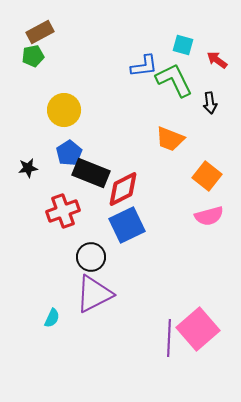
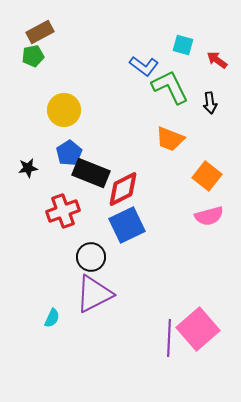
blue L-shape: rotated 44 degrees clockwise
green L-shape: moved 4 px left, 7 px down
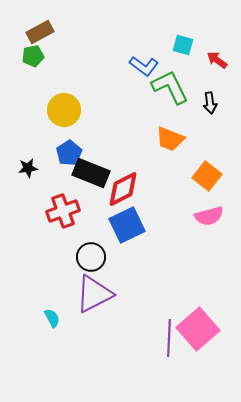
cyan semicircle: rotated 54 degrees counterclockwise
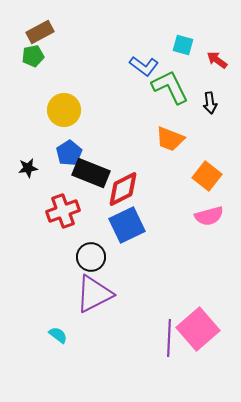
cyan semicircle: moved 6 px right, 17 px down; rotated 24 degrees counterclockwise
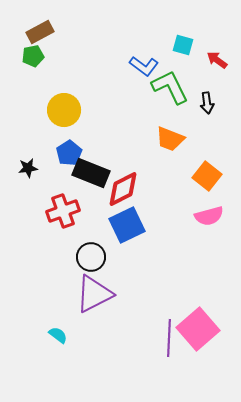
black arrow: moved 3 px left
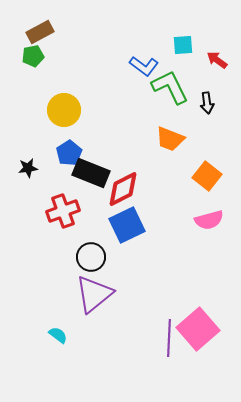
cyan square: rotated 20 degrees counterclockwise
pink semicircle: moved 4 px down
purple triangle: rotated 12 degrees counterclockwise
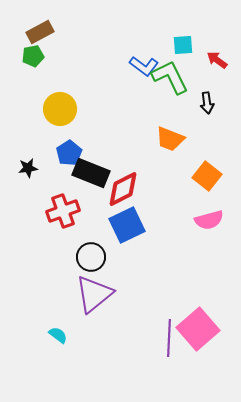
green L-shape: moved 10 px up
yellow circle: moved 4 px left, 1 px up
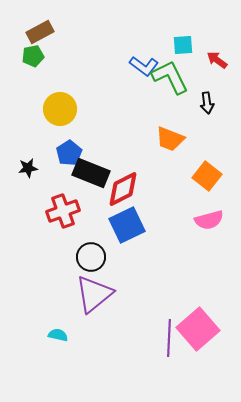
cyan semicircle: rotated 24 degrees counterclockwise
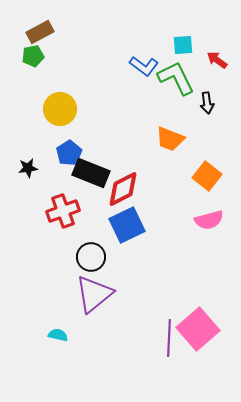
green L-shape: moved 6 px right, 1 px down
